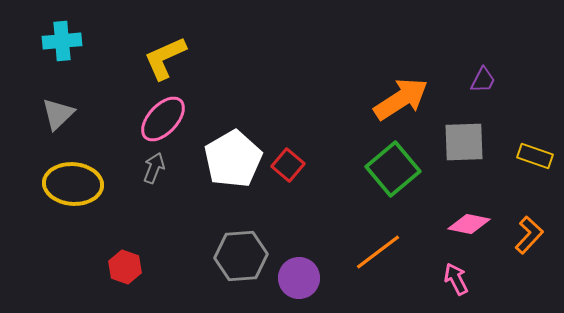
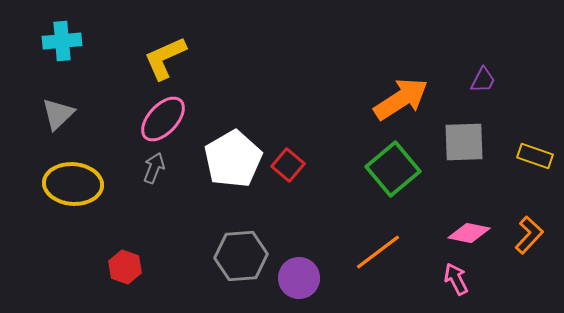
pink diamond: moved 9 px down
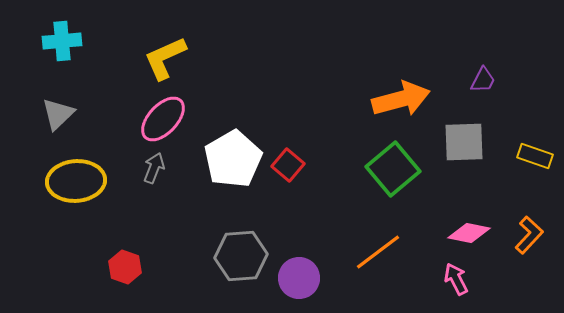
orange arrow: rotated 18 degrees clockwise
yellow ellipse: moved 3 px right, 3 px up; rotated 8 degrees counterclockwise
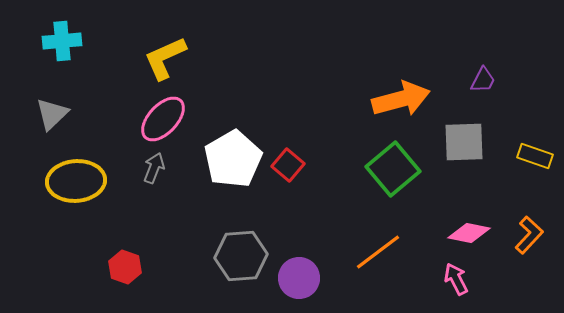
gray triangle: moved 6 px left
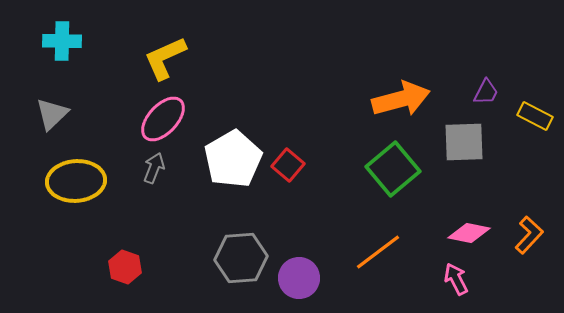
cyan cross: rotated 6 degrees clockwise
purple trapezoid: moved 3 px right, 12 px down
yellow rectangle: moved 40 px up; rotated 8 degrees clockwise
gray hexagon: moved 2 px down
